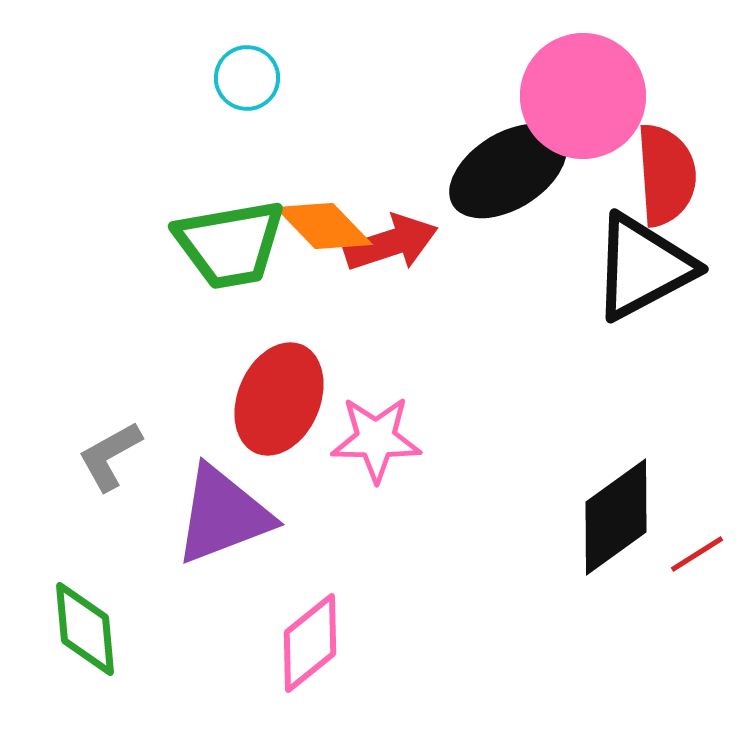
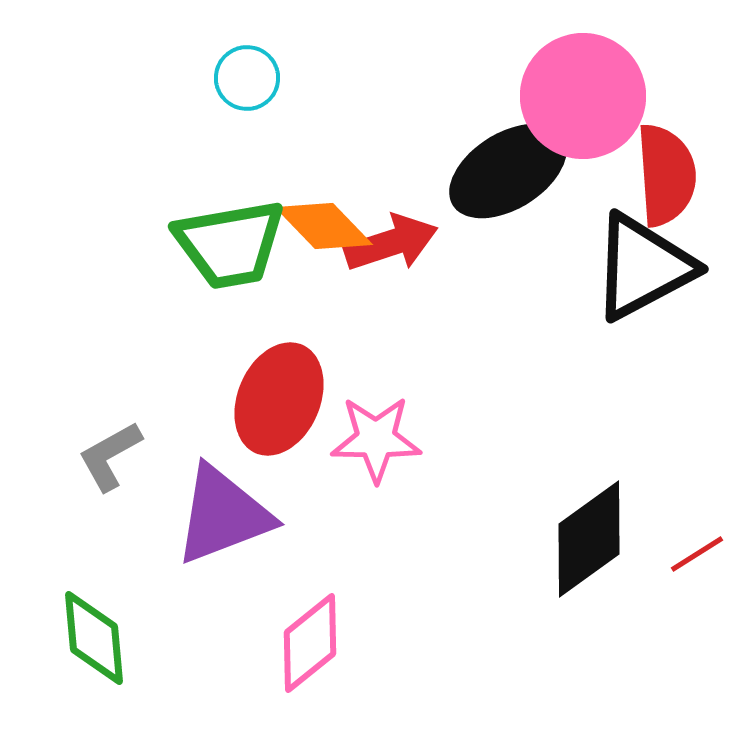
black diamond: moved 27 px left, 22 px down
green diamond: moved 9 px right, 9 px down
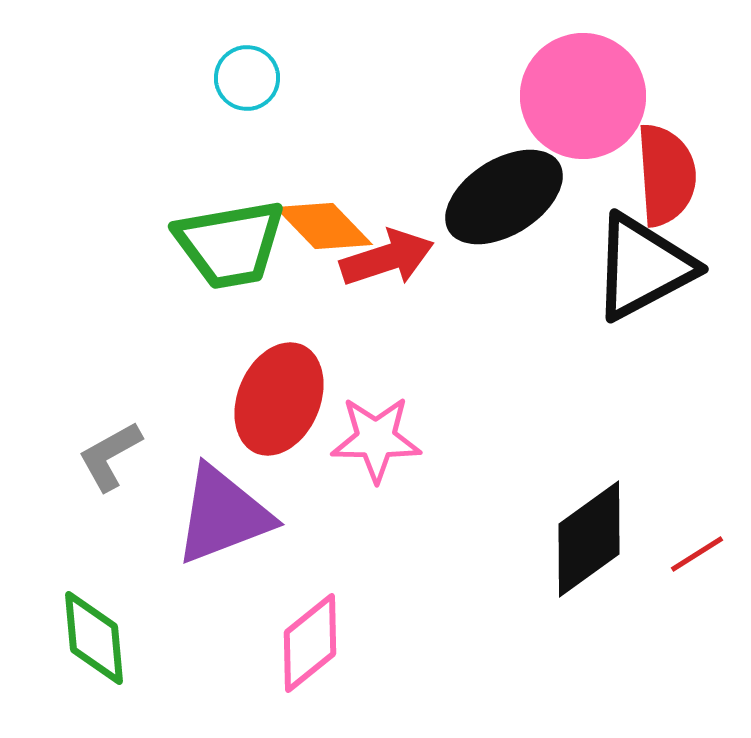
black ellipse: moved 4 px left, 26 px down
red arrow: moved 4 px left, 15 px down
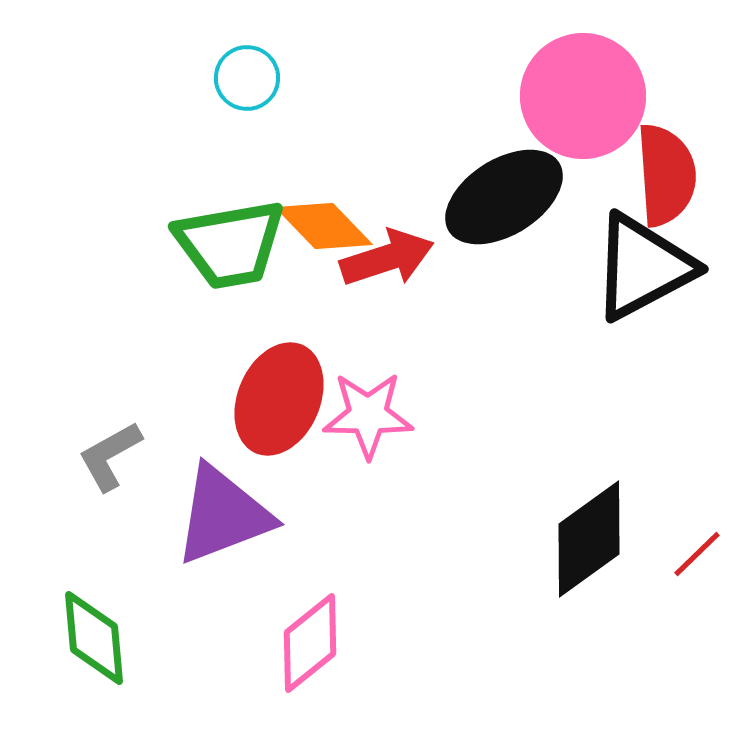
pink star: moved 8 px left, 24 px up
red line: rotated 12 degrees counterclockwise
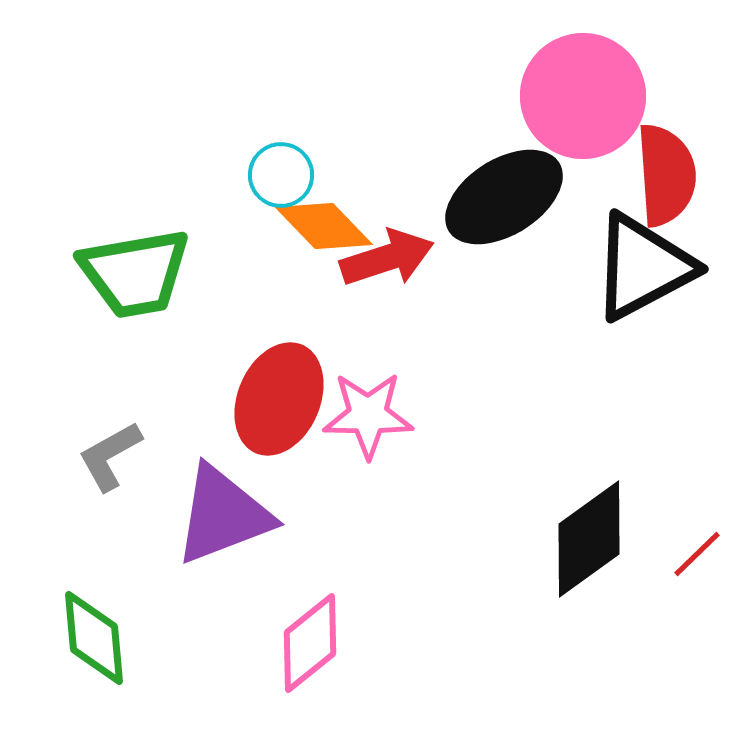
cyan circle: moved 34 px right, 97 px down
green trapezoid: moved 95 px left, 29 px down
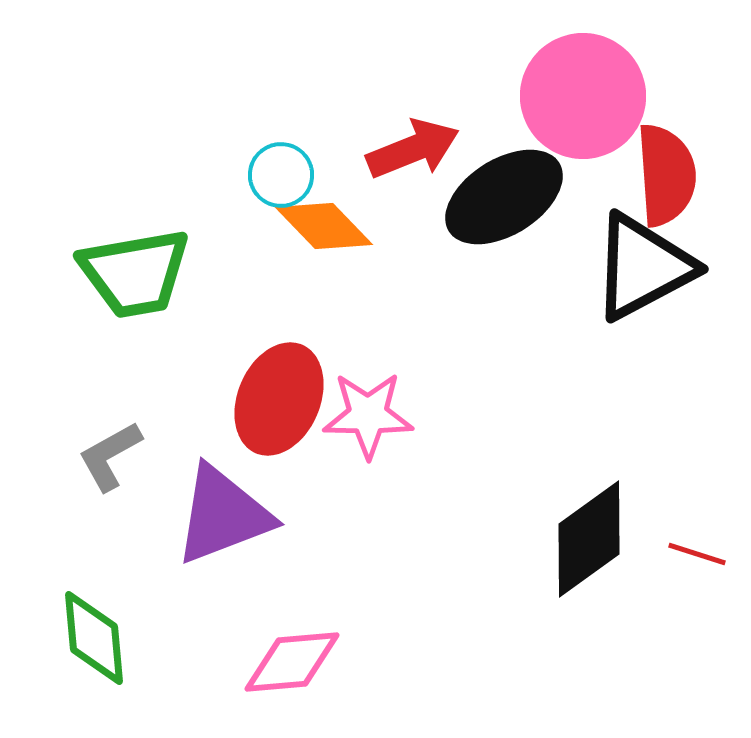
red arrow: moved 26 px right, 109 px up; rotated 4 degrees counterclockwise
red line: rotated 62 degrees clockwise
pink diamond: moved 18 px left, 19 px down; rotated 34 degrees clockwise
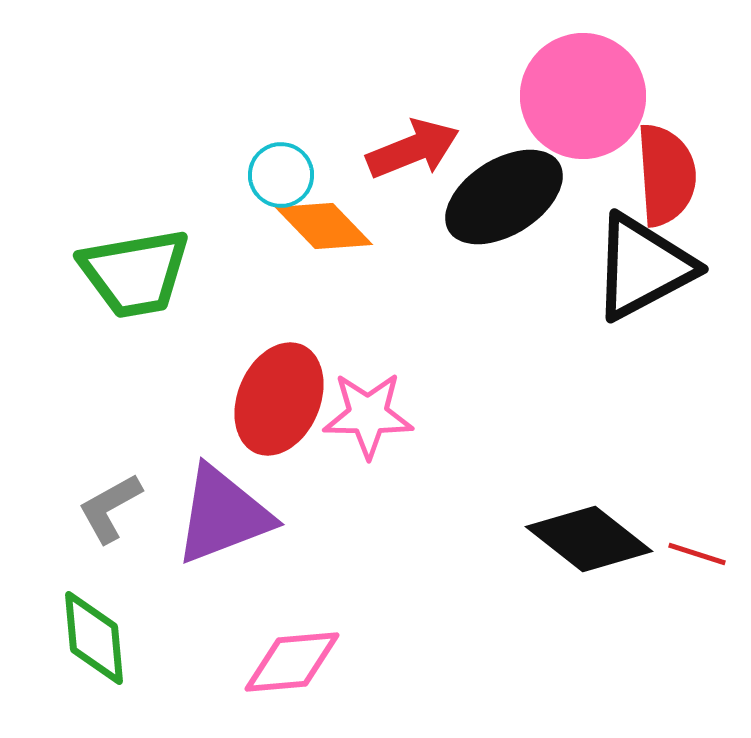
gray L-shape: moved 52 px down
black diamond: rotated 74 degrees clockwise
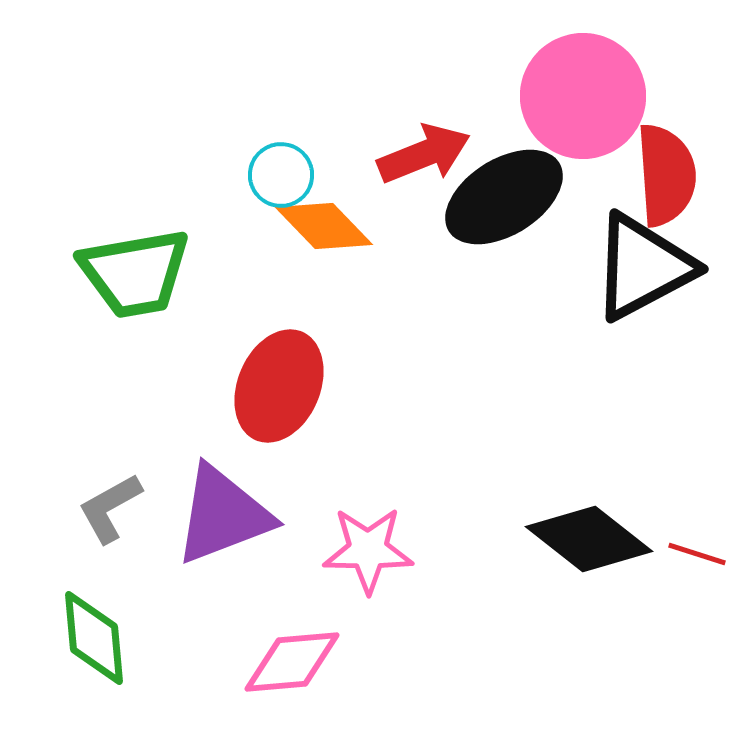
red arrow: moved 11 px right, 5 px down
red ellipse: moved 13 px up
pink star: moved 135 px down
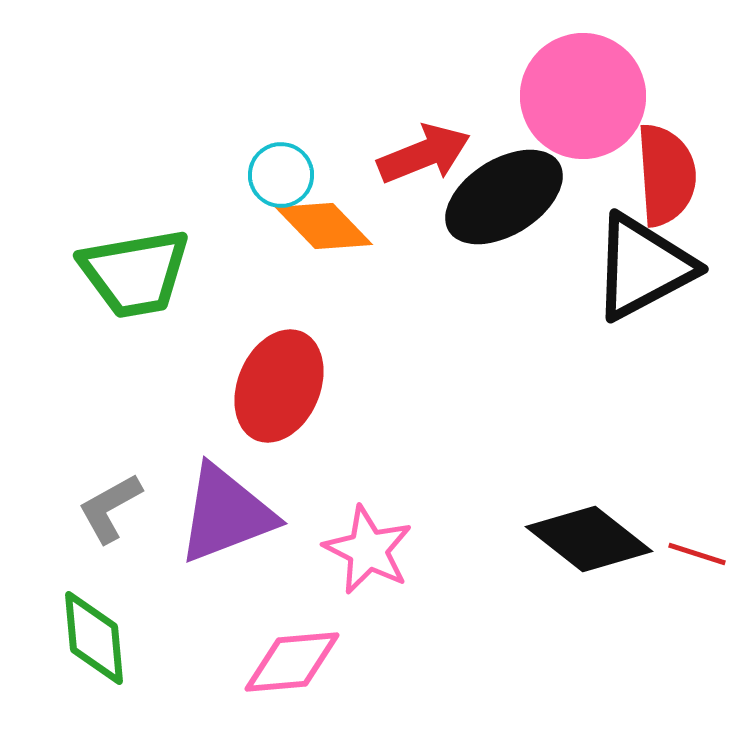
purple triangle: moved 3 px right, 1 px up
pink star: rotated 26 degrees clockwise
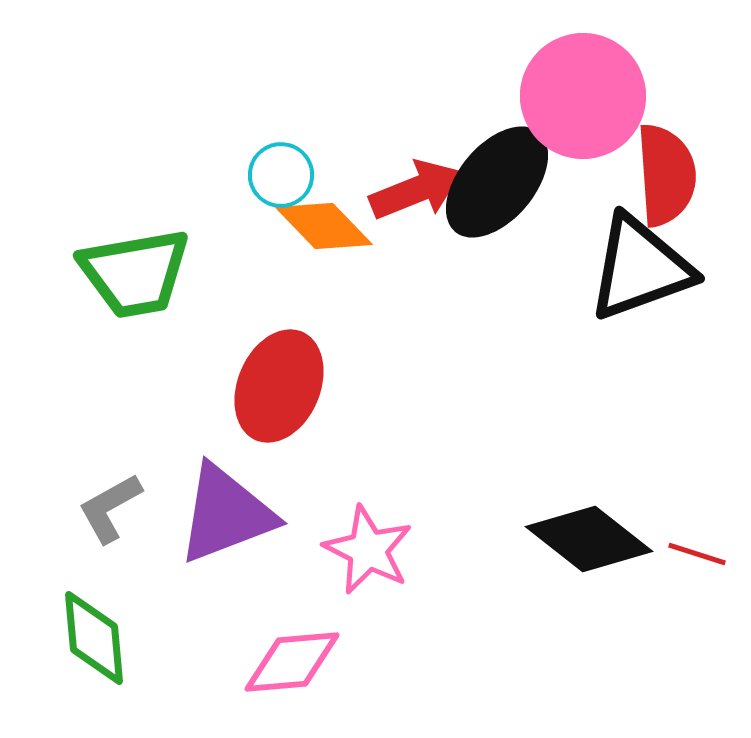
red arrow: moved 8 px left, 36 px down
black ellipse: moved 7 px left, 15 px up; rotated 18 degrees counterclockwise
black triangle: moved 3 px left, 1 px down; rotated 8 degrees clockwise
